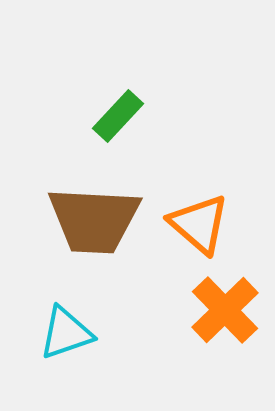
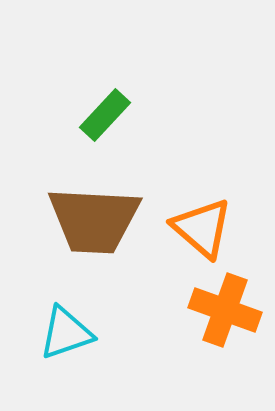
green rectangle: moved 13 px left, 1 px up
orange triangle: moved 3 px right, 4 px down
orange cross: rotated 26 degrees counterclockwise
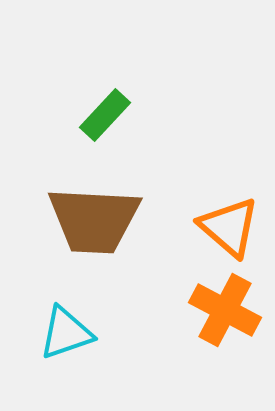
orange triangle: moved 27 px right, 1 px up
orange cross: rotated 8 degrees clockwise
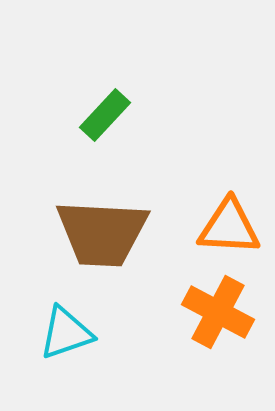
brown trapezoid: moved 8 px right, 13 px down
orange triangle: rotated 38 degrees counterclockwise
orange cross: moved 7 px left, 2 px down
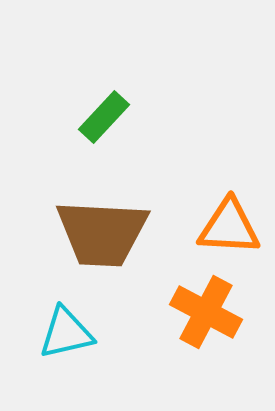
green rectangle: moved 1 px left, 2 px down
orange cross: moved 12 px left
cyan triangle: rotated 6 degrees clockwise
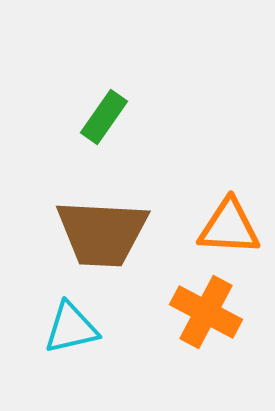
green rectangle: rotated 8 degrees counterclockwise
cyan triangle: moved 5 px right, 5 px up
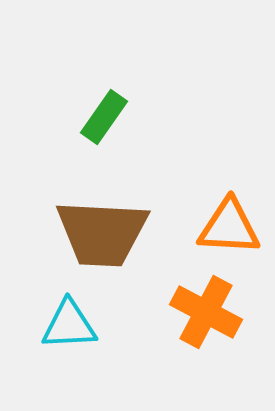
cyan triangle: moved 2 px left, 3 px up; rotated 10 degrees clockwise
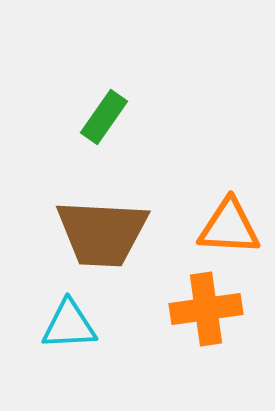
orange cross: moved 3 px up; rotated 36 degrees counterclockwise
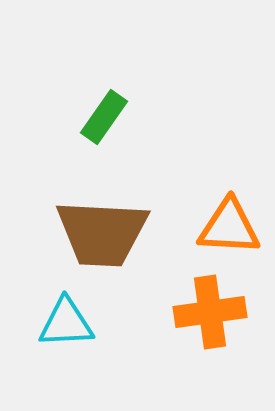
orange cross: moved 4 px right, 3 px down
cyan triangle: moved 3 px left, 2 px up
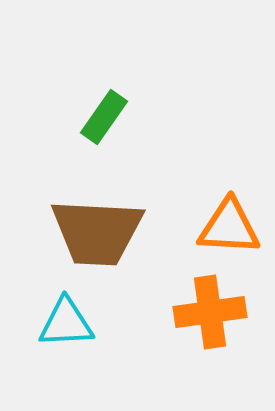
brown trapezoid: moved 5 px left, 1 px up
